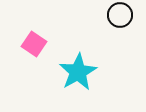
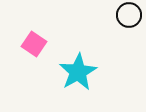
black circle: moved 9 px right
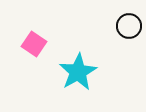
black circle: moved 11 px down
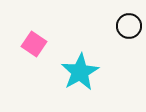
cyan star: moved 2 px right
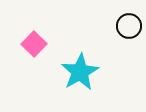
pink square: rotated 10 degrees clockwise
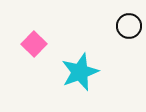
cyan star: rotated 9 degrees clockwise
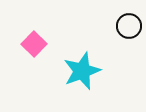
cyan star: moved 2 px right, 1 px up
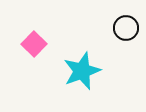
black circle: moved 3 px left, 2 px down
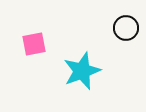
pink square: rotated 35 degrees clockwise
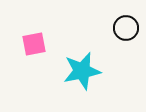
cyan star: rotated 9 degrees clockwise
